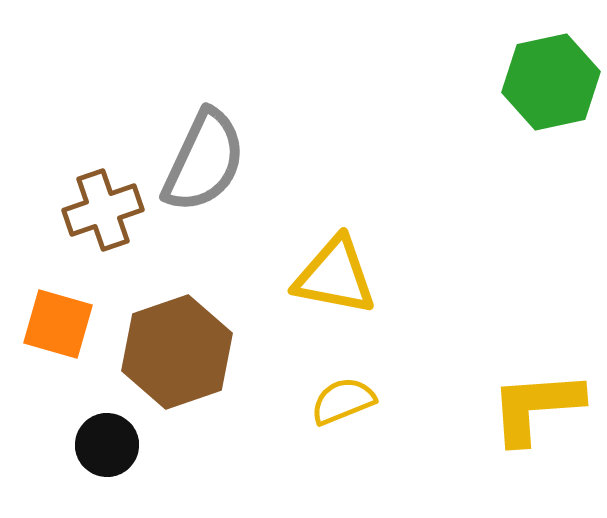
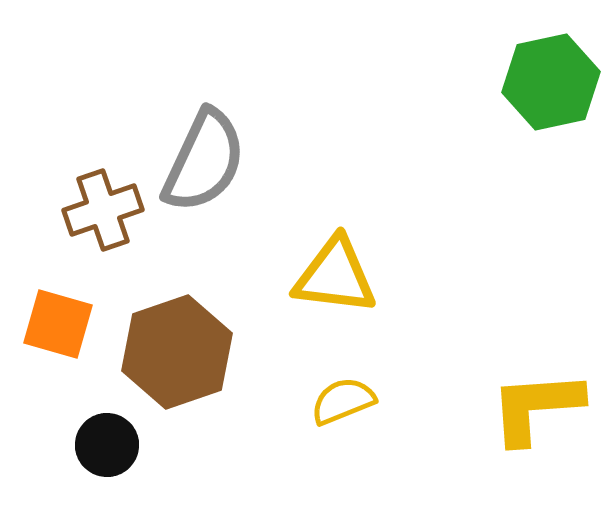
yellow triangle: rotated 4 degrees counterclockwise
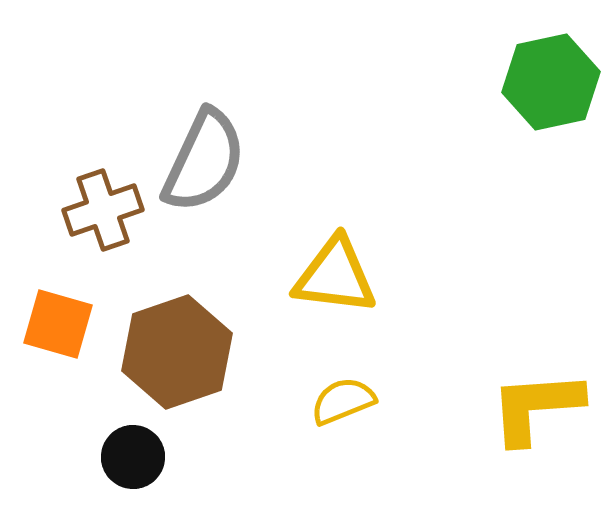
black circle: moved 26 px right, 12 px down
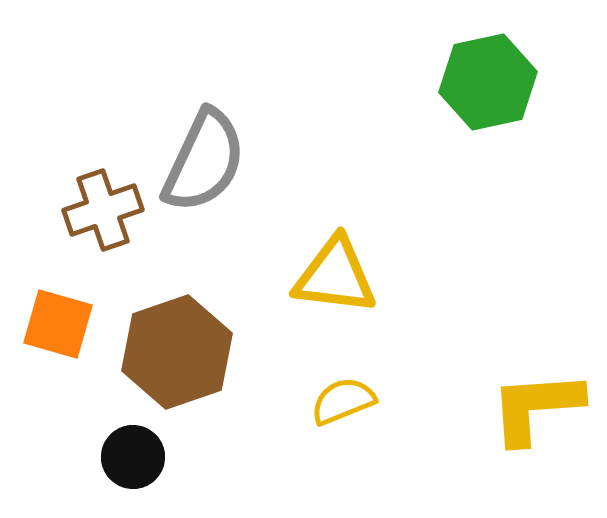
green hexagon: moved 63 px left
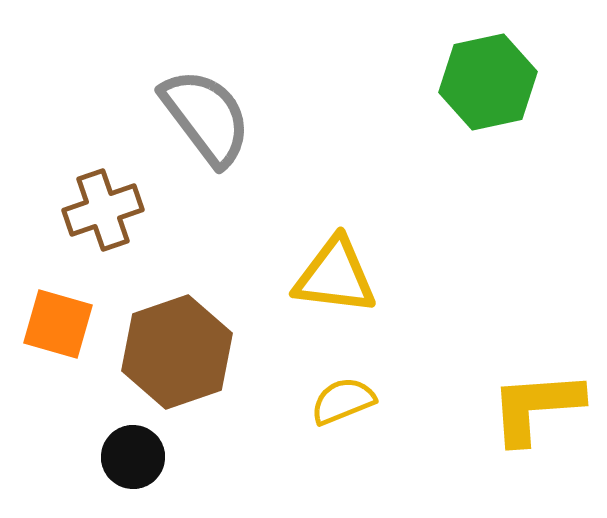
gray semicircle: moved 2 px right, 44 px up; rotated 62 degrees counterclockwise
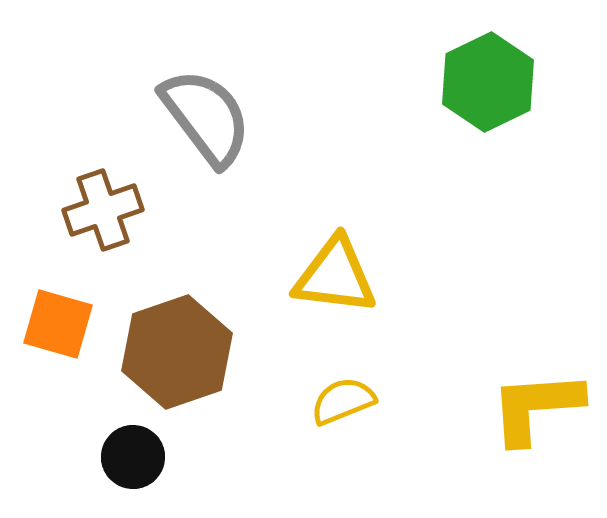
green hexagon: rotated 14 degrees counterclockwise
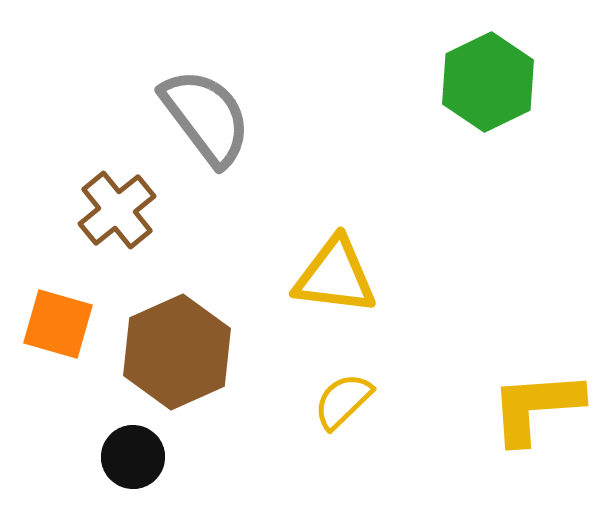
brown cross: moved 14 px right; rotated 20 degrees counterclockwise
brown hexagon: rotated 5 degrees counterclockwise
yellow semicircle: rotated 22 degrees counterclockwise
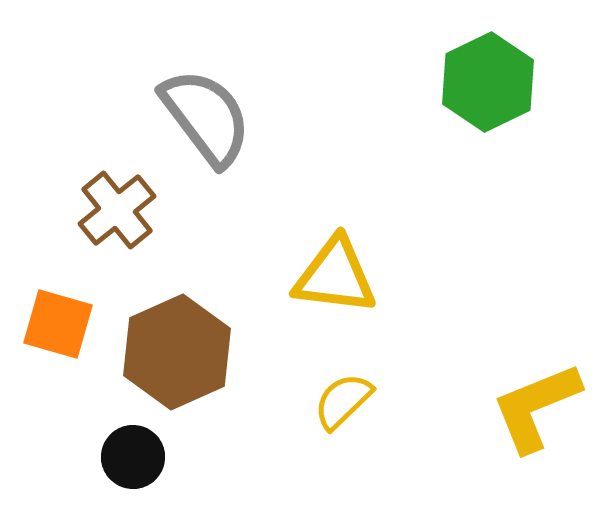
yellow L-shape: rotated 18 degrees counterclockwise
